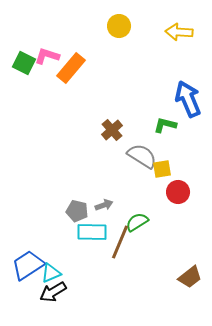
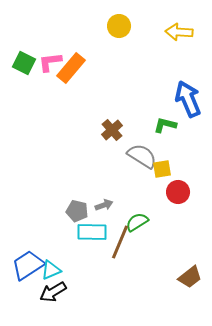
pink L-shape: moved 3 px right, 6 px down; rotated 25 degrees counterclockwise
cyan triangle: moved 3 px up
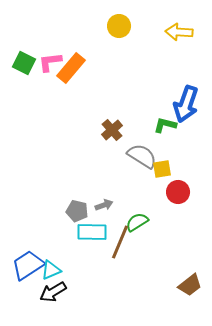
blue arrow: moved 2 px left, 5 px down; rotated 138 degrees counterclockwise
brown trapezoid: moved 8 px down
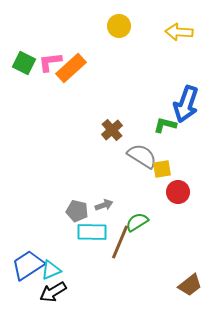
orange rectangle: rotated 8 degrees clockwise
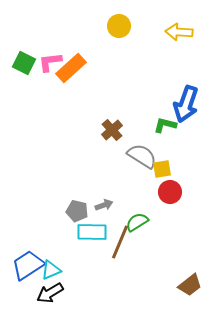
red circle: moved 8 px left
black arrow: moved 3 px left, 1 px down
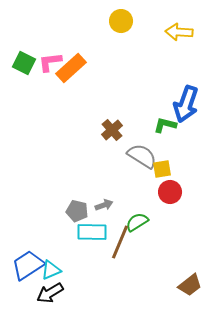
yellow circle: moved 2 px right, 5 px up
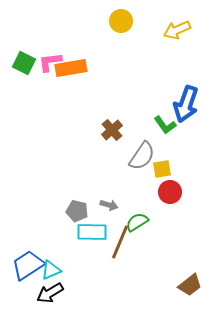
yellow arrow: moved 2 px left, 2 px up; rotated 28 degrees counterclockwise
orange rectangle: rotated 32 degrees clockwise
green L-shape: rotated 140 degrees counterclockwise
gray semicircle: rotated 92 degrees clockwise
gray arrow: moved 5 px right; rotated 36 degrees clockwise
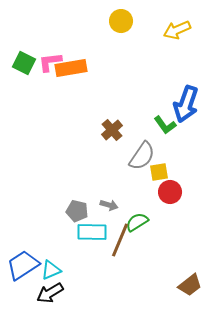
yellow square: moved 3 px left, 3 px down
brown line: moved 2 px up
blue trapezoid: moved 5 px left
